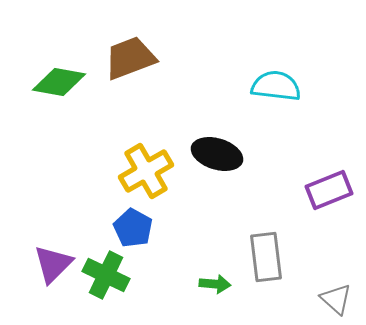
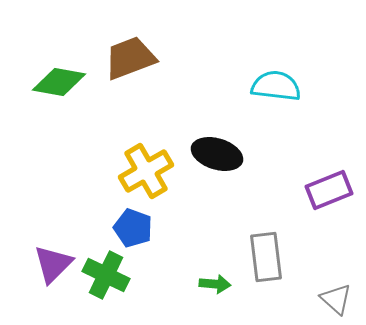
blue pentagon: rotated 9 degrees counterclockwise
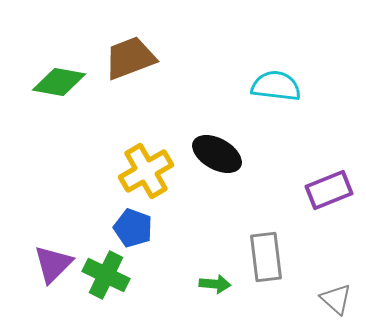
black ellipse: rotated 12 degrees clockwise
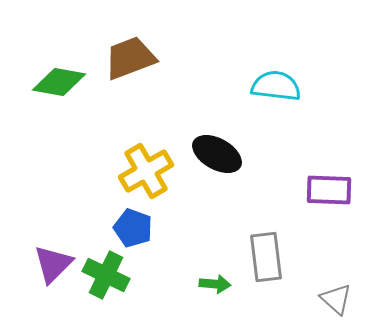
purple rectangle: rotated 24 degrees clockwise
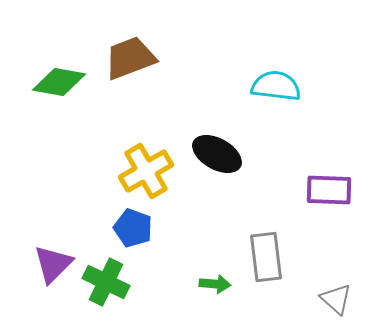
green cross: moved 7 px down
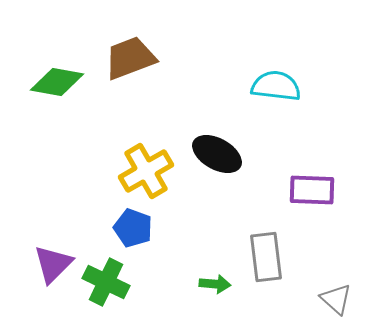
green diamond: moved 2 px left
purple rectangle: moved 17 px left
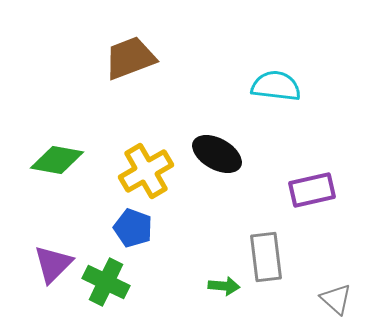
green diamond: moved 78 px down
purple rectangle: rotated 15 degrees counterclockwise
green arrow: moved 9 px right, 2 px down
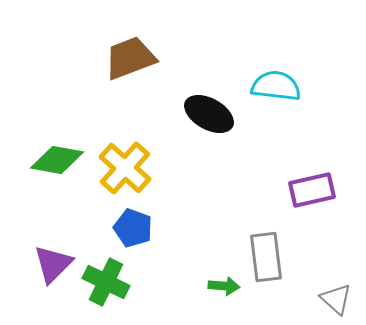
black ellipse: moved 8 px left, 40 px up
yellow cross: moved 21 px left, 3 px up; rotated 18 degrees counterclockwise
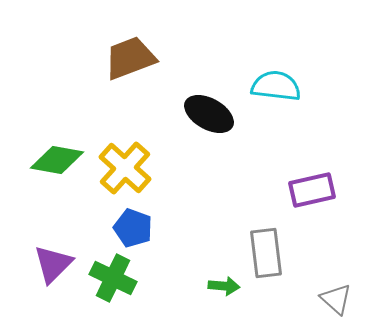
gray rectangle: moved 4 px up
green cross: moved 7 px right, 4 px up
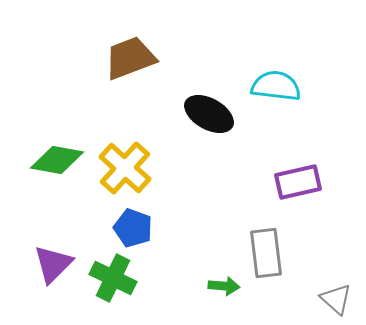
purple rectangle: moved 14 px left, 8 px up
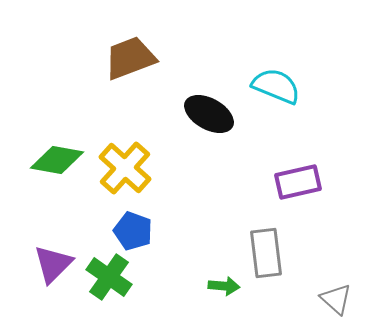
cyan semicircle: rotated 15 degrees clockwise
blue pentagon: moved 3 px down
green cross: moved 4 px left, 1 px up; rotated 9 degrees clockwise
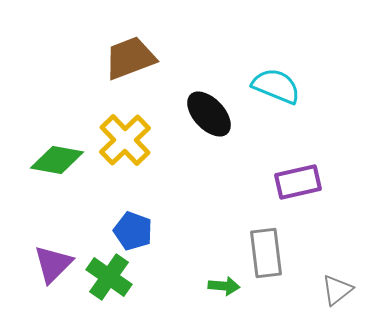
black ellipse: rotated 18 degrees clockwise
yellow cross: moved 28 px up; rotated 4 degrees clockwise
gray triangle: moved 1 px right, 9 px up; rotated 40 degrees clockwise
